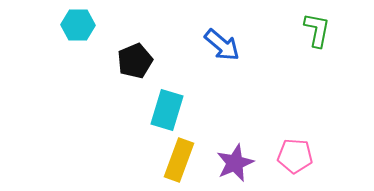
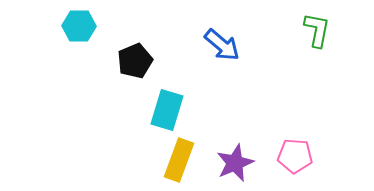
cyan hexagon: moved 1 px right, 1 px down
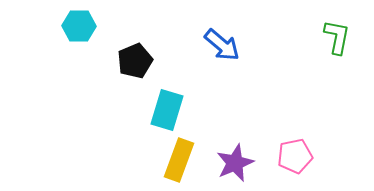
green L-shape: moved 20 px right, 7 px down
pink pentagon: rotated 16 degrees counterclockwise
